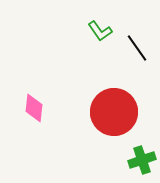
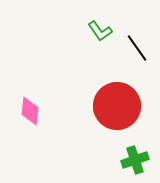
pink diamond: moved 4 px left, 3 px down
red circle: moved 3 px right, 6 px up
green cross: moved 7 px left
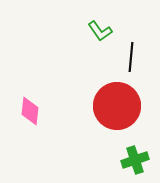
black line: moved 6 px left, 9 px down; rotated 40 degrees clockwise
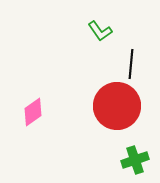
black line: moved 7 px down
pink diamond: moved 3 px right, 1 px down; rotated 48 degrees clockwise
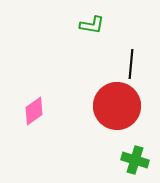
green L-shape: moved 8 px left, 6 px up; rotated 45 degrees counterclockwise
pink diamond: moved 1 px right, 1 px up
green cross: rotated 36 degrees clockwise
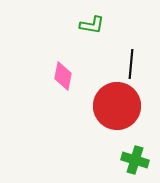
pink diamond: moved 29 px right, 35 px up; rotated 44 degrees counterclockwise
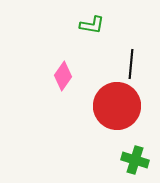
pink diamond: rotated 24 degrees clockwise
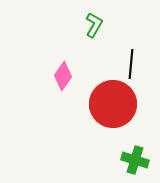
green L-shape: moved 2 px right; rotated 70 degrees counterclockwise
red circle: moved 4 px left, 2 px up
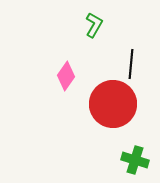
pink diamond: moved 3 px right
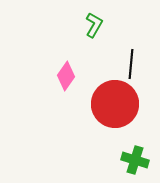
red circle: moved 2 px right
